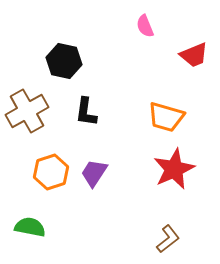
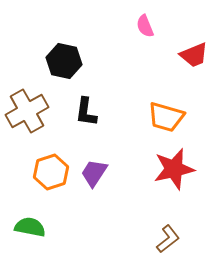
red star: rotated 12 degrees clockwise
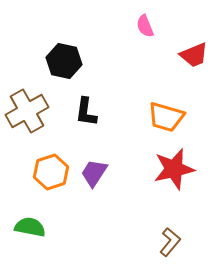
brown L-shape: moved 2 px right, 3 px down; rotated 12 degrees counterclockwise
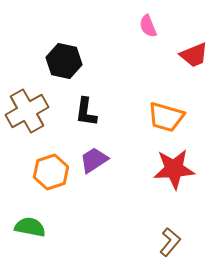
pink semicircle: moved 3 px right
red star: rotated 9 degrees clockwise
purple trapezoid: moved 13 px up; rotated 24 degrees clockwise
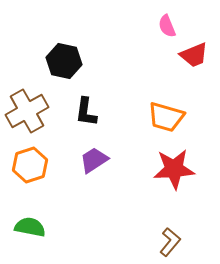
pink semicircle: moved 19 px right
orange hexagon: moved 21 px left, 7 px up
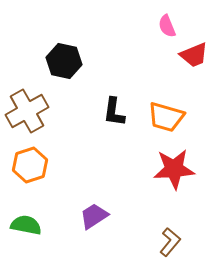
black L-shape: moved 28 px right
purple trapezoid: moved 56 px down
green semicircle: moved 4 px left, 2 px up
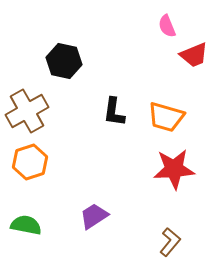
orange hexagon: moved 3 px up
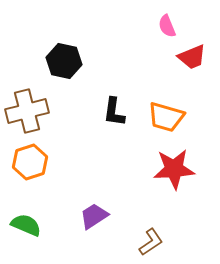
red trapezoid: moved 2 px left, 2 px down
brown cross: rotated 15 degrees clockwise
green semicircle: rotated 12 degrees clockwise
brown L-shape: moved 19 px left; rotated 16 degrees clockwise
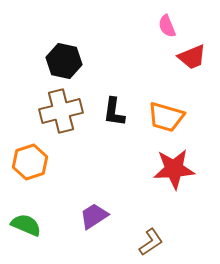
brown cross: moved 34 px right
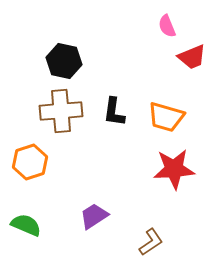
brown cross: rotated 9 degrees clockwise
